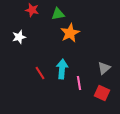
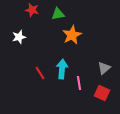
orange star: moved 2 px right, 2 px down
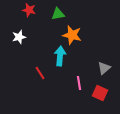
red star: moved 3 px left
orange star: rotated 30 degrees counterclockwise
cyan arrow: moved 2 px left, 13 px up
red square: moved 2 px left
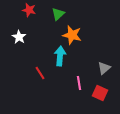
green triangle: rotated 32 degrees counterclockwise
white star: rotated 24 degrees counterclockwise
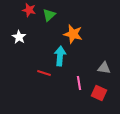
green triangle: moved 9 px left, 1 px down
orange star: moved 1 px right, 1 px up
gray triangle: rotated 48 degrees clockwise
red line: moved 4 px right; rotated 40 degrees counterclockwise
red square: moved 1 px left
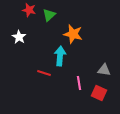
gray triangle: moved 2 px down
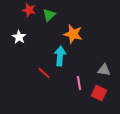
red line: rotated 24 degrees clockwise
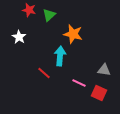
pink line: rotated 56 degrees counterclockwise
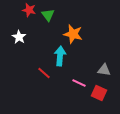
green triangle: moved 1 px left; rotated 24 degrees counterclockwise
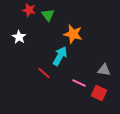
cyan arrow: rotated 24 degrees clockwise
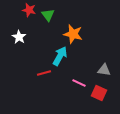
red line: rotated 56 degrees counterclockwise
